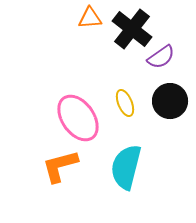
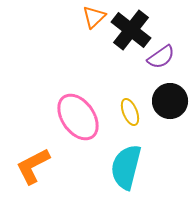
orange triangle: moved 4 px right, 1 px up; rotated 40 degrees counterclockwise
black cross: moved 1 px left, 1 px down
yellow ellipse: moved 5 px right, 9 px down
pink ellipse: moved 1 px up
orange L-shape: moved 27 px left; rotated 12 degrees counterclockwise
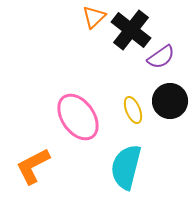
yellow ellipse: moved 3 px right, 2 px up
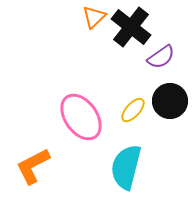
black cross: moved 3 px up
yellow ellipse: rotated 64 degrees clockwise
pink ellipse: moved 3 px right
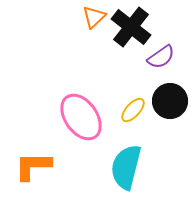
orange L-shape: rotated 27 degrees clockwise
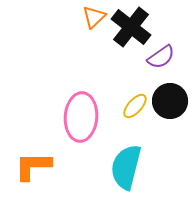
yellow ellipse: moved 2 px right, 4 px up
pink ellipse: rotated 39 degrees clockwise
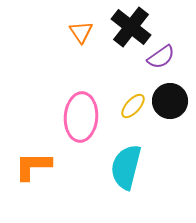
orange triangle: moved 13 px left, 15 px down; rotated 20 degrees counterclockwise
yellow ellipse: moved 2 px left
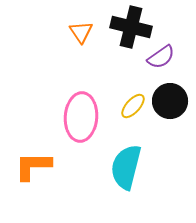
black cross: rotated 24 degrees counterclockwise
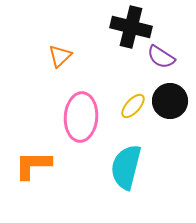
orange triangle: moved 21 px left, 24 px down; rotated 20 degrees clockwise
purple semicircle: rotated 68 degrees clockwise
orange L-shape: moved 1 px up
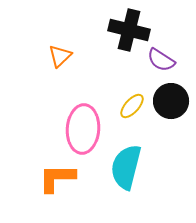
black cross: moved 2 px left, 3 px down
purple semicircle: moved 3 px down
black circle: moved 1 px right
yellow ellipse: moved 1 px left
pink ellipse: moved 2 px right, 12 px down
orange L-shape: moved 24 px right, 13 px down
